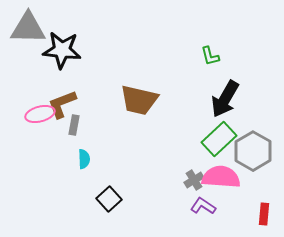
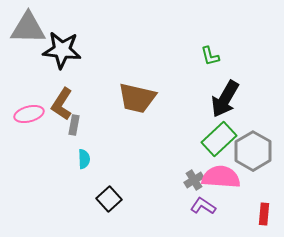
brown trapezoid: moved 2 px left, 2 px up
brown L-shape: rotated 36 degrees counterclockwise
pink ellipse: moved 11 px left
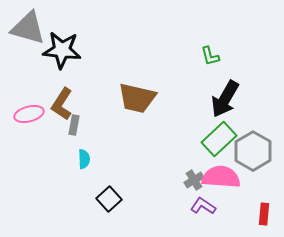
gray triangle: rotated 15 degrees clockwise
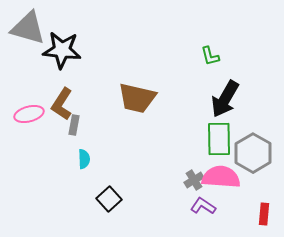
green rectangle: rotated 48 degrees counterclockwise
gray hexagon: moved 2 px down
